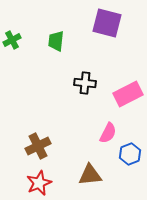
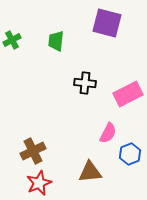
brown cross: moved 5 px left, 5 px down
brown triangle: moved 3 px up
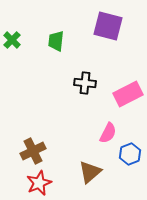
purple square: moved 1 px right, 3 px down
green cross: rotated 18 degrees counterclockwise
brown triangle: rotated 35 degrees counterclockwise
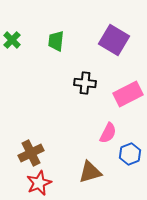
purple square: moved 6 px right, 14 px down; rotated 16 degrees clockwise
brown cross: moved 2 px left, 2 px down
brown triangle: rotated 25 degrees clockwise
